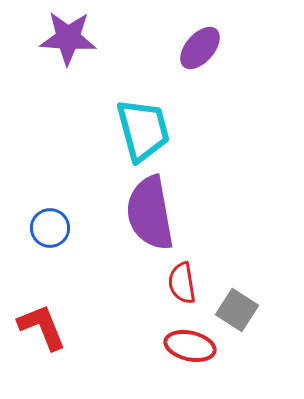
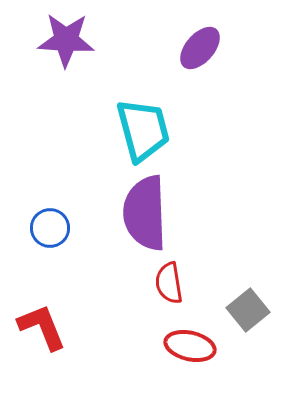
purple star: moved 2 px left, 2 px down
purple semicircle: moved 5 px left; rotated 8 degrees clockwise
red semicircle: moved 13 px left
gray square: moved 11 px right; rotated 18 degrees clockwise
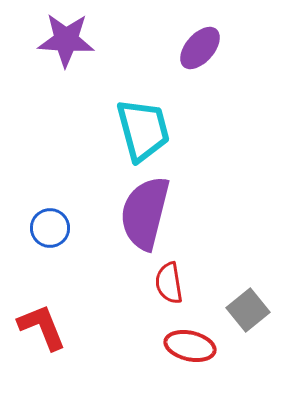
purple semicircle: rotated 16 degrees clockwise
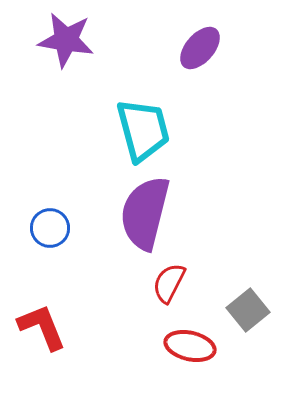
purple star: rotated 6 degrees clockwise
red semicircle: rotated 36 degrees clockwise
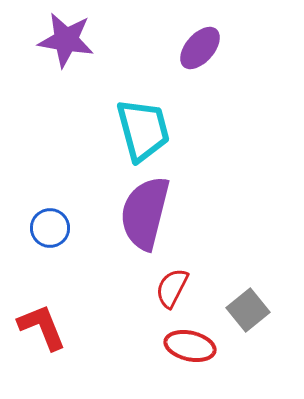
red semicircle: moved 3 px right, 5 px down
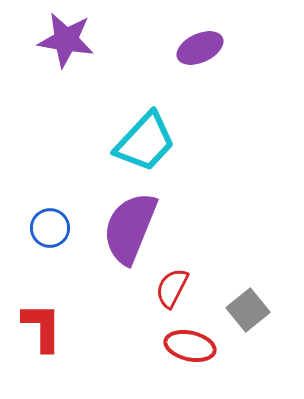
purple ellipse: rotated 24 degrees clockwise
cyan trapezoid: moved 2 px right, 12 px down; rotated 58 degrees clockwise
purple semicircle: moved 15 px left, 15 px down; rotated 8 degrees clockwise
red L-shape: rotated 22 degrees clockwise
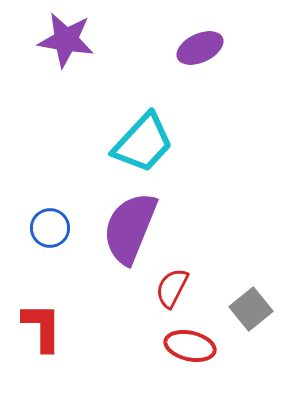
cyan trapezoid: moved 2 px left, 1 px down
gray square: moved 3 px right, 1 px up
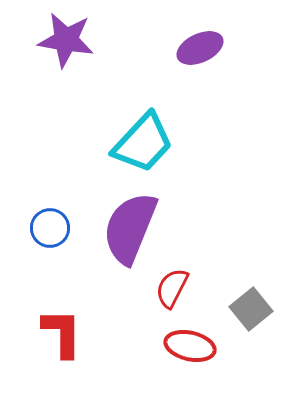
red L-shape: moved 20 px right, 6 px down
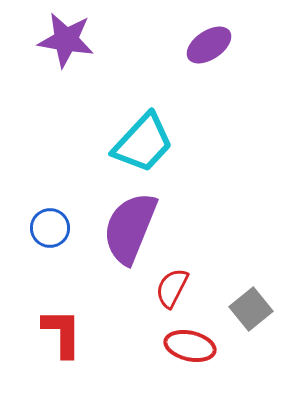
purple ellipse: moved 9 px right, 3 px up; rotated 9 degrees counterclockwise
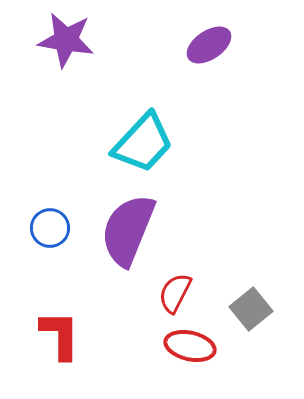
purple semicircle: moved 2 px left, 2 px down
red semicircle: moved 3 px right, 5 px down
red L-shape: moved 2 px left, 2 px down
